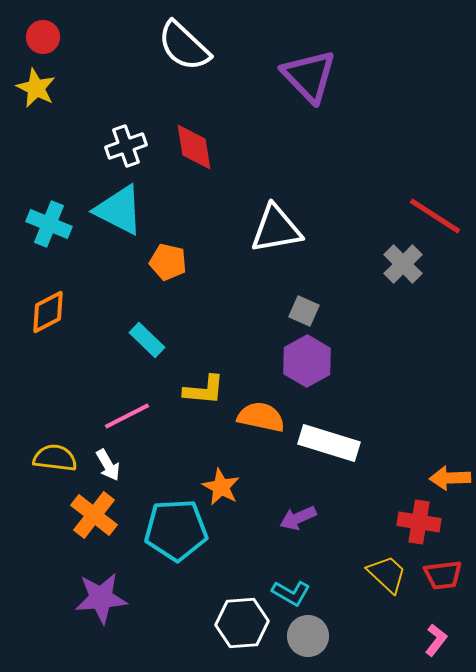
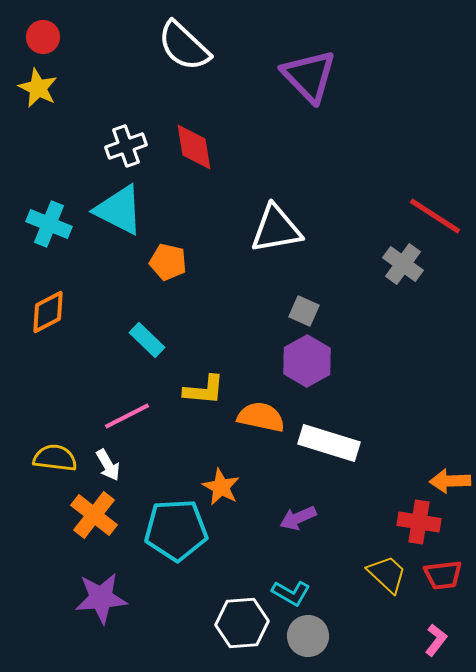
yellow star: moved 2 px right
gray cross: rotated 9 degrees counterclockwise
orange arrow: moved 3 px down
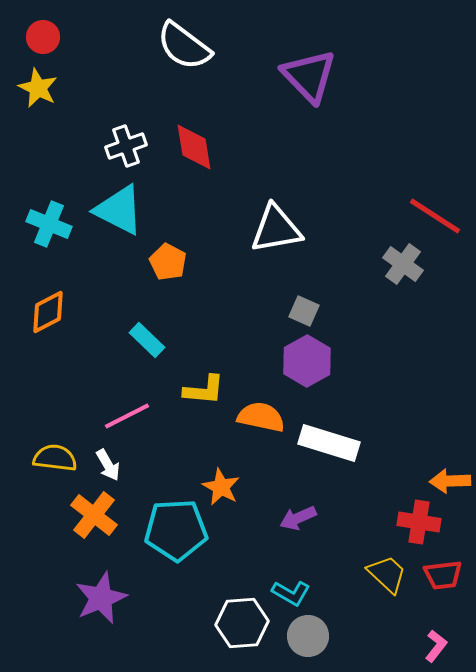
white semicircle: rotated 6 degrees counterclockwise
orange pentagon: rotated 15 degrees clockwise
purple star: rotated 18 degrees counterclockwise
pink L-shape: moved 6 px down
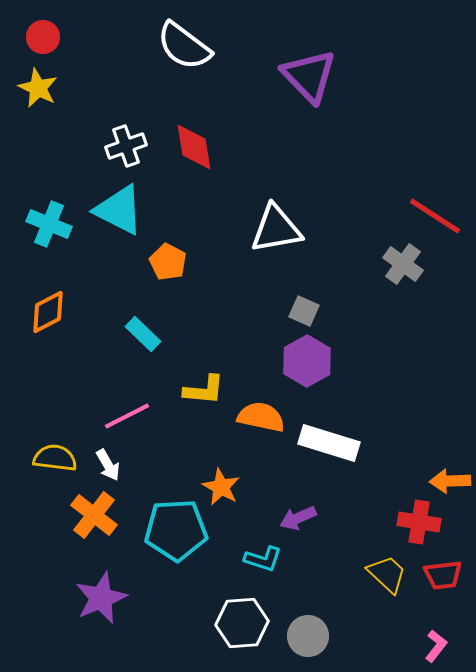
cyan rectangle: moved 4 px left, 6 px up
cyan L-shape: moved 28 px left, 34 px up; rotated 12 degrees counterclockwise
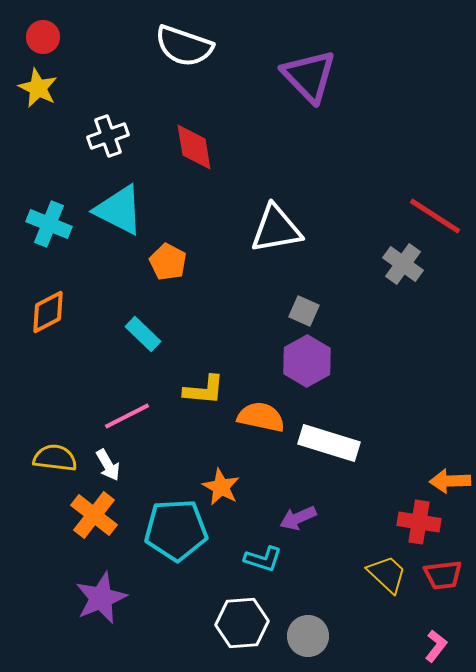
white semicircle: rotated 18 degrees counterclockwise
white cross: moved 18 px left, 10 px up
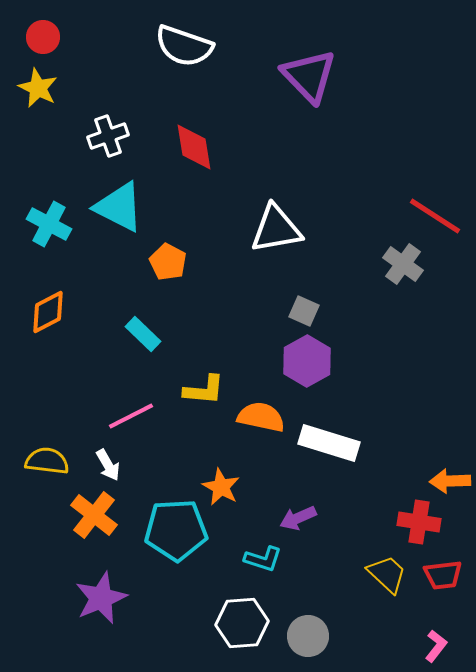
cyan triangle: moved 3 px up
cyan cross: rotated 6 degrees clockwise
pink line: moved 4 px right
yellow semicircle: moved 8 px left, 3 px down
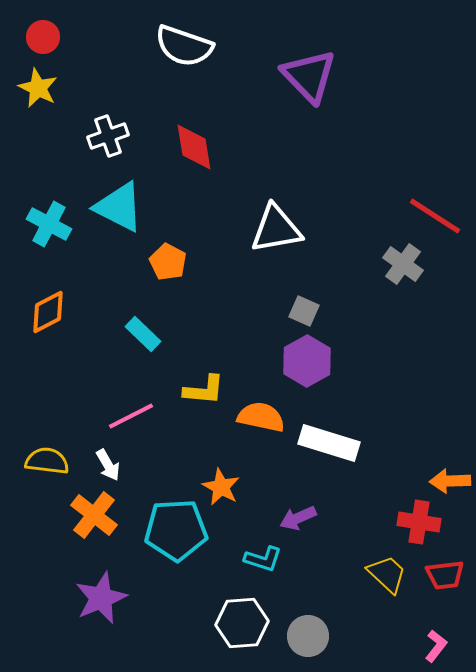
red trapezoid: moved 2 px right
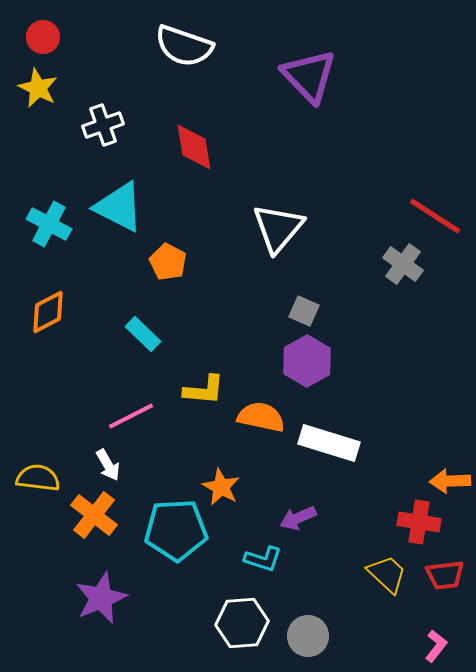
white cross: moved 5 px left, 11 px up
white triangle: moved 2 px right, 1 px up; rotated 40 degrees counterclockwise
yellow semicircle: moved 9 px left, 17 px down
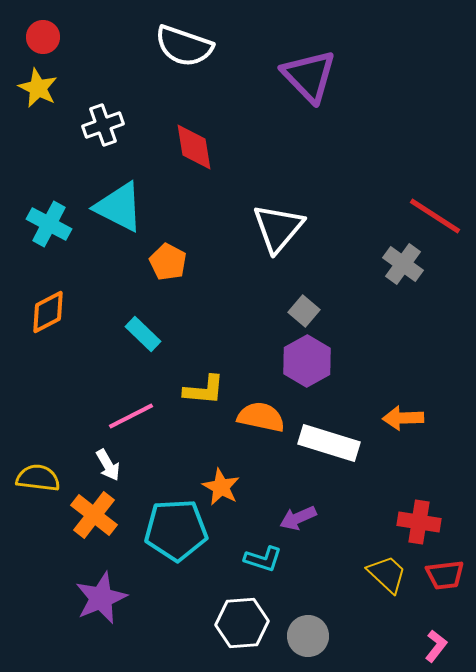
gray square: rotated 16 degrees clockwise
orange arrow: moved 47 px left, 63 px up
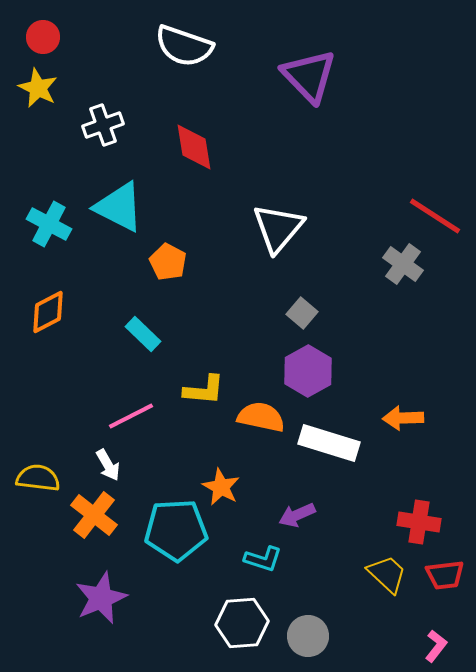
gray square: moved 2 px left, 2 px down
purple hexagon: moved 1 px right, 10 px down
purple arrow: moved 1 px left, 3 px up
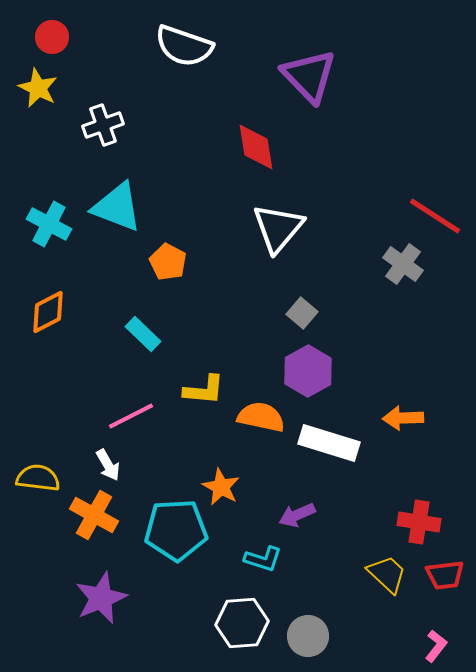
red circle: moved 9 px right
red diamond: moved 62 px right
cyan triangle: moved 2 px left; rotated 6 degrees counterclockwise
orange cross: rotated 9 degrees counterclockwise
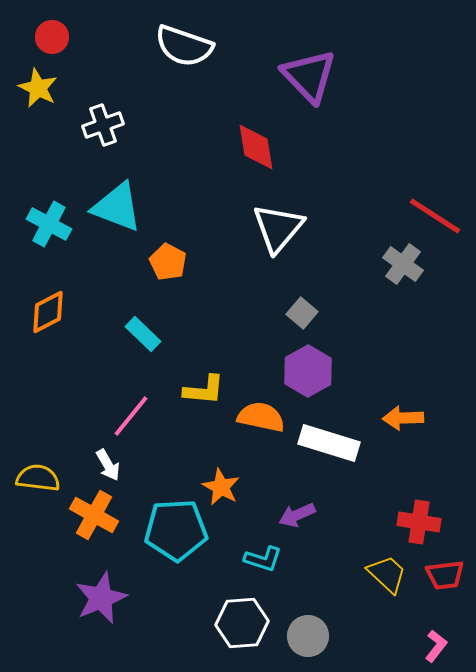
pink line: rotated 24 degrees counterclockwise
